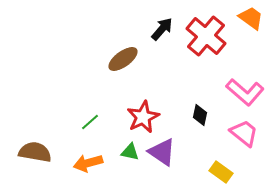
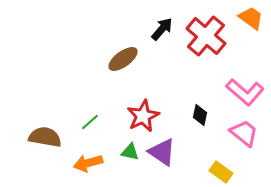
red star: moved 1 px up
brown semicircle: moved 10 px right, 15 px up
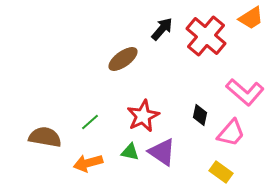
orange trapezoid: rotated 112 degrees clockwise
pink trapezoid: moved 13 px left; rotated 92 degrees clockwise
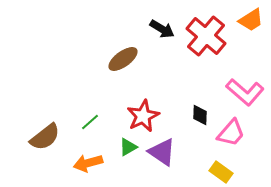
orange trapezoid: moved 2 px down
black arrow: rotated 80 degrees clockwise
black diamond: rotated 10 degrees counterclockwise
brown semicircle: rotated 132 degrees clockwise
green triangle: moved 2 px left, 5 px up; rotated 42 degrees counterclockwise
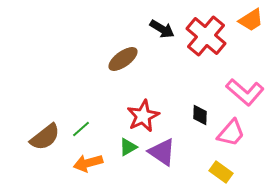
green line: moved 9 px left, 7 px down
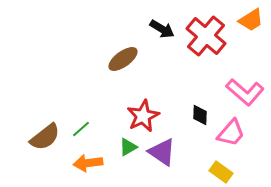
orange arrow: rotated 8 degrees clockwise
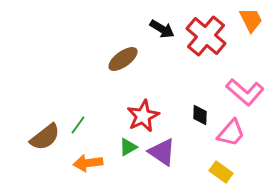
orange trapezoid: rotated 84 degrees counterclockwise
green line: moved 3 px left, 4 px up; rotated 12 degrees counterclockwise
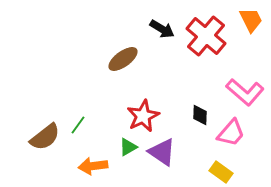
orange arrow: moved 5 px right, 3 px down
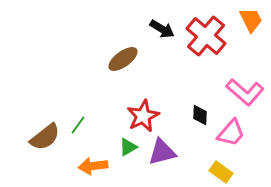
purple triangle: rotated 48 degrees counterclockwise
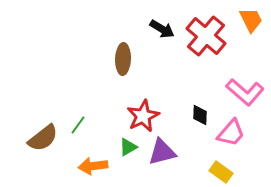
brown ellipse: rotated 52 degrees counterclockwise
brown semicircle: moved 2 px left, 1 px down
